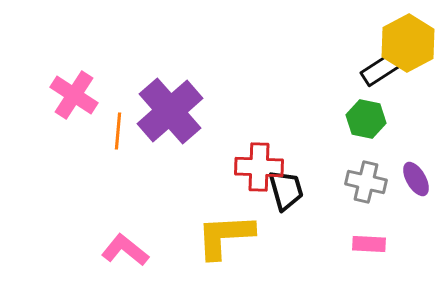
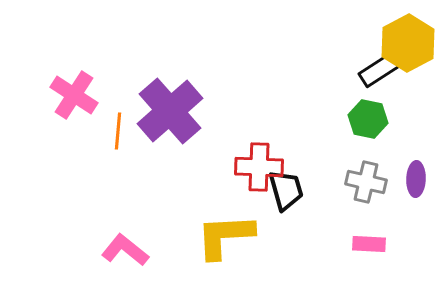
black rectangle: moved 2 px left, 1 px down
green hexagon: moved 2 px right
purple ellipse: rotated 32 degrees clockwise
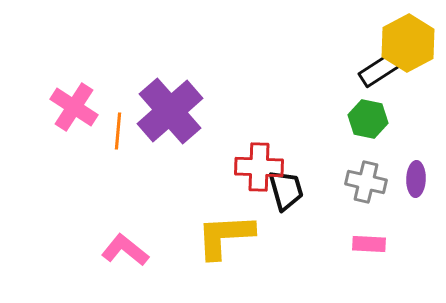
pink cross: moved 12 px down
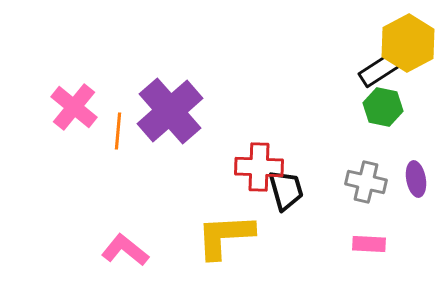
pink cross: rotated 6 degrees clockwise
green hexagon: moved 15 px right, 12 px up
purple ellipse: rotated 12 degrees counterclockwise
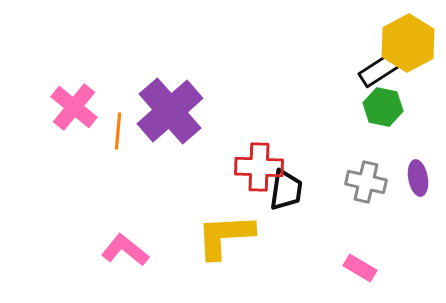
purple ellipse: moved 2 px right, 1 px up
black trapezoid: rotated 24 degrees clockwise
pink rectangle: moved 9 px left, 24 px down; rotated 28 degrees clockwise
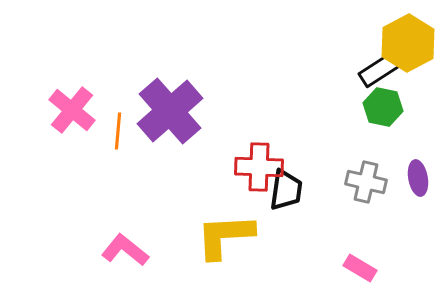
pink cross: moved 2 px left, 3 px down
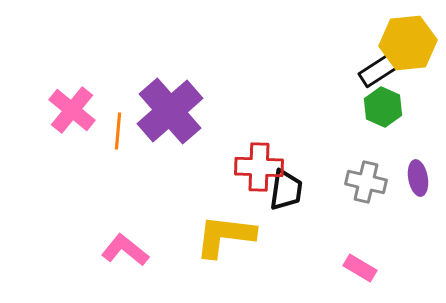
yellow hexagon: rotated 22 degrees clockwise
green hexagon: rotated 12 degrees clockwise
yellow L-shape: rotated 10 degrees clockwise
